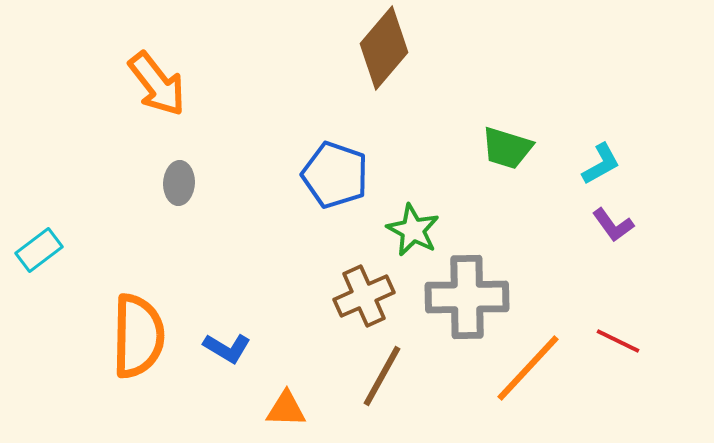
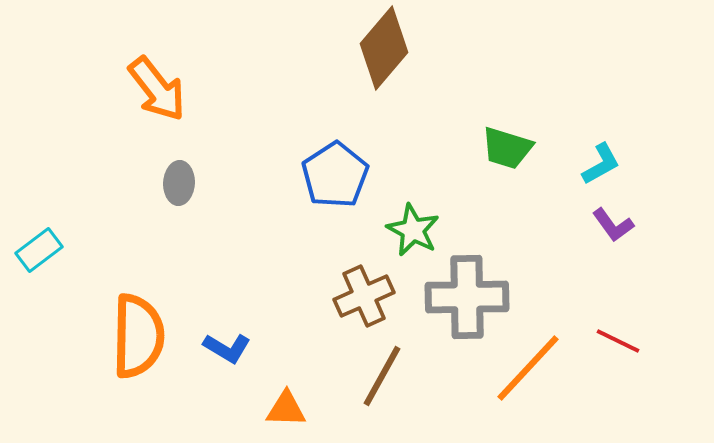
orange arrow: moved 5 px down
blue pentagon: rotated 20 degrees clockwise
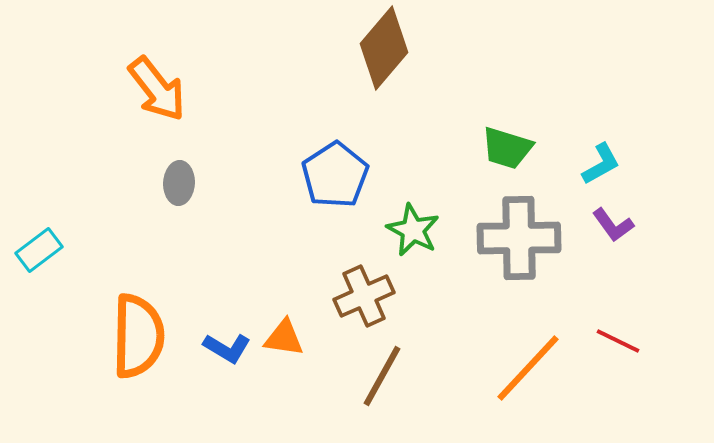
gray cross: moved 52 px right, 59 px up
orange triangle: moved 2 px left, 71 px up; rotated 6 degrees clockwise
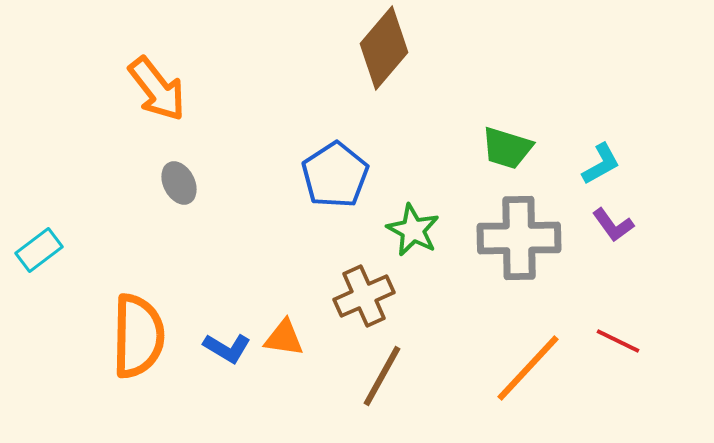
gray ellipse: rotated 30 degrees counterclockwise
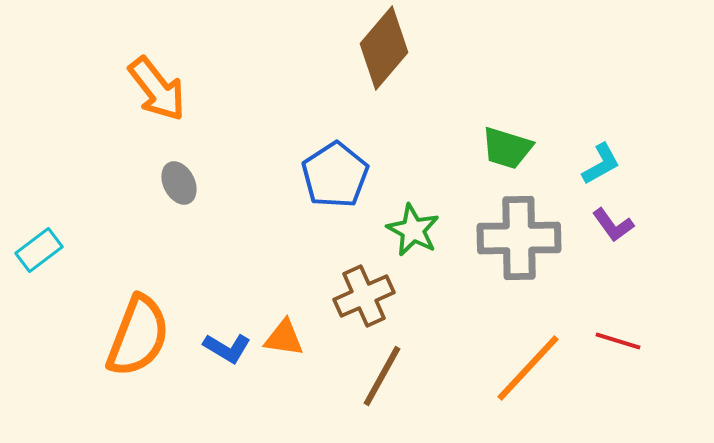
orange semicircle: rotated 20 degrees clockwise
red line: rotated 9 degrees counterclockwise
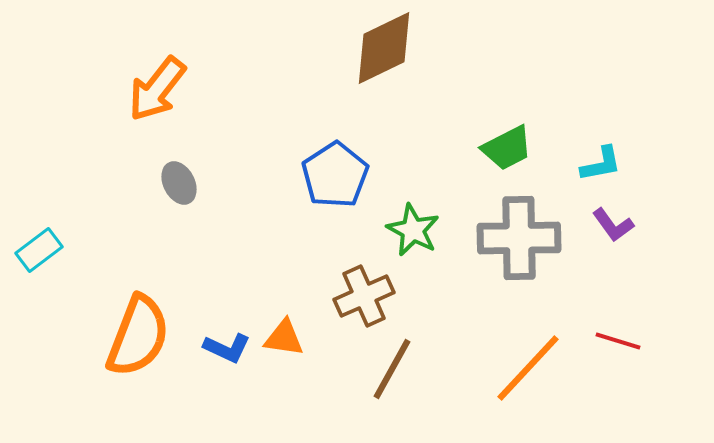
brown diamond: rotated 24 degrees clockwise
orange arrow: rotated 76 degrees clockwise
green trapezoid: rotated 44 degrees counterclockwise
cyan L-shape: rotated 18 degrees clockwise
blue L-shape: rotated 6 degrees counterclockwise
brown line: moved 10 px right, 7 px up
